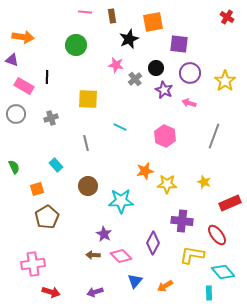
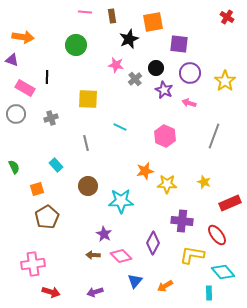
pink rectangle at (24, 86): moved 1 px right, 2 px down
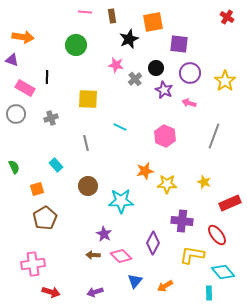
brown pentagon at (47, 217): moved 2 px left, 1 px down
